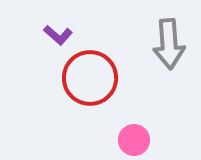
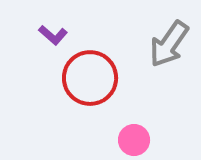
purple L-shape: moved 5 px left
gray arrow: rotated 39 degrees clockwise
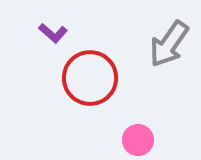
purple L-shape: moved 2 px up
pink circle: moved 4 px right
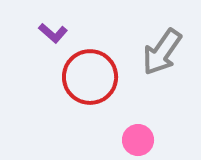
gray arrow: moved 7 px left, 8 px down
red circle: moved 1 px up
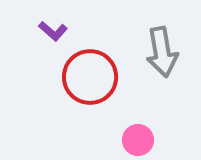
purple L-shape: moved 2 px up
gray arrow: rotated 45 degrees counterclockwise
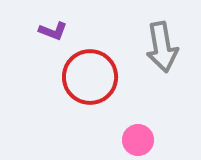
purple L-shape: rotated 20 degrees counterclockwise
gray arrow: moved 5 px up
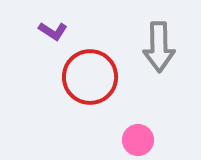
purple L-shape: rotated 12 degrees clockwise
gray arrow: moved 3 px left; rotated 9 degrees clockwise
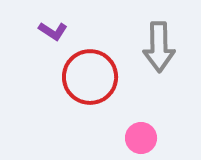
pink circle: moved 3 px right, 2 px up
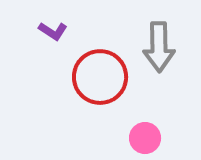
red circle: moved 10 px right
pink circle: moved 4 px right
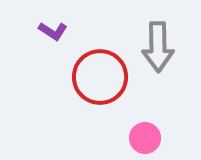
gray arrow: moved 1 px left
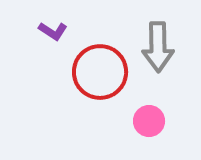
red circle: moved 5 px up
pink circle: moved 4 px right, 17 px up
